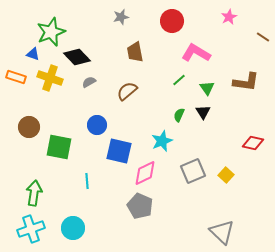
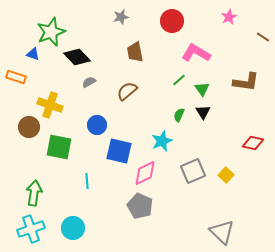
yellow cross: moved 27 px down
green triangle: moved 5 px left, 1 px down
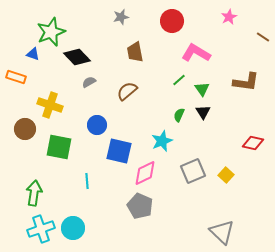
brown circle: moved 4 px left, 2 px down
cyan cross: moved 10 px right
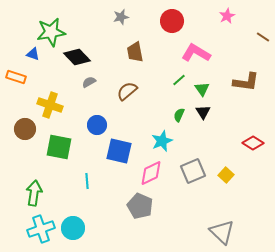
pink star: moved 2 px left, 1 px up
green star: rotated 12 degrees clockwise
red diamond: rotated 20 degrees clockwise
pink diamond: moved 6 px right
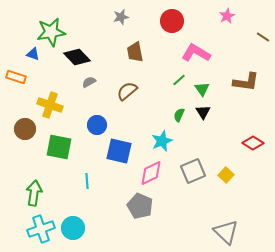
gray triangle: moved 4 px right
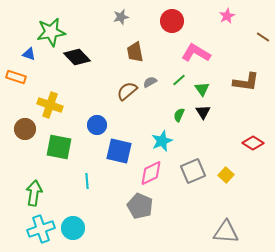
blue triangle: moved 4 px left
gray semicircle: moved 61 px right
gray triangle: rotated 40 degrees counterclockwise
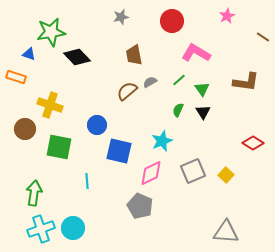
brown trapezoid: moved 1 px left, 3 px down
green semicircle: moved 1 px left, 5 px up
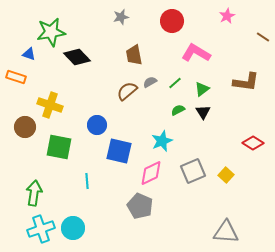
green line: moved 4 px left, 3 px down
green triangle: rotated 28 degrees clockwise
green semicircle: rotated 40 degrees clockwise
brown circle: moved 2 px up
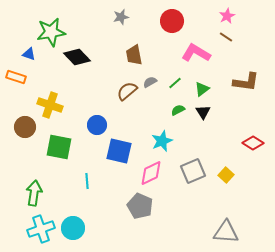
brown line: moved 37 px left
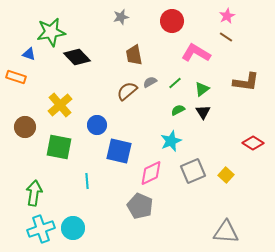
yellow cross: moved 10 px right; rotated 30 degrees clockwise
cyan star: moved 9 px right
